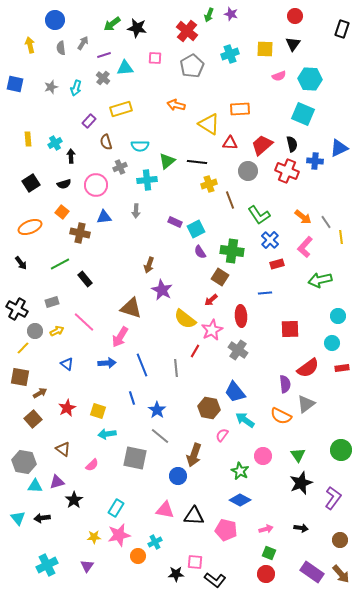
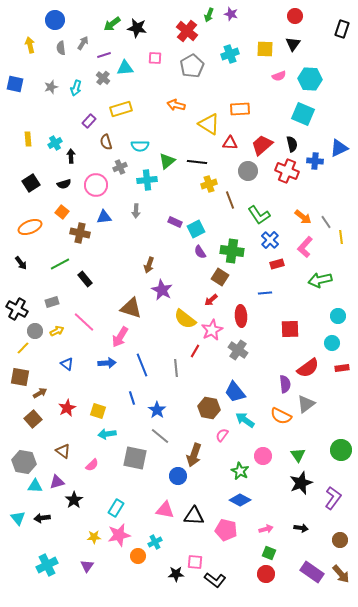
brown triangle at (63, 449): moved 2 px down
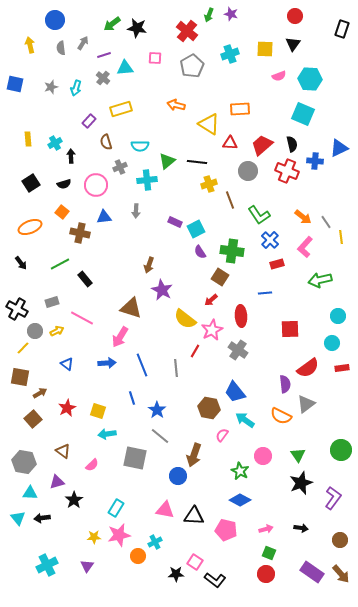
pink line at (84, 322): moved 2 px left, 4 px up; rotated 15 degrees counterclockwise
cyan triangle at (35, 486): moved 5 px left, 7 px down
pink square at (195, 562): rotated 28 degrees clockwise
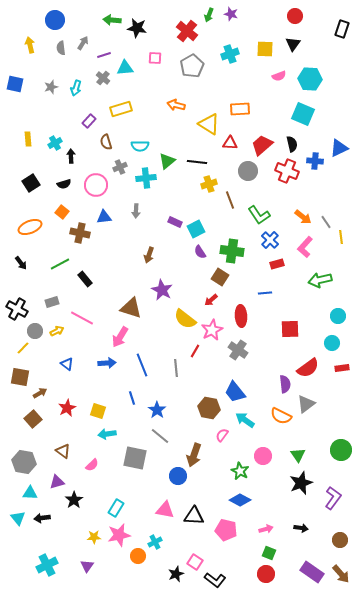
green arrow at (112, 24): moved 4 px up; rotated 42 degrees clockwise
cyan cross at (147, 180): moved 1 px left, 2 px up
brown arrow at (149, 265): moved 10 px up
black star at (176, 574): rotated 21 degrees counterclockwise
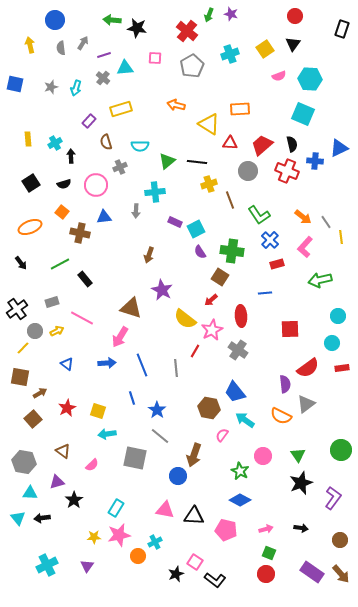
yellow square at (265, 49): rotated 36 degrees counterclockwise
cyan cross at (146, 178): moved 9 px right, 14 px down
black cross at (17, 309): rotated 25 degrees clockwise
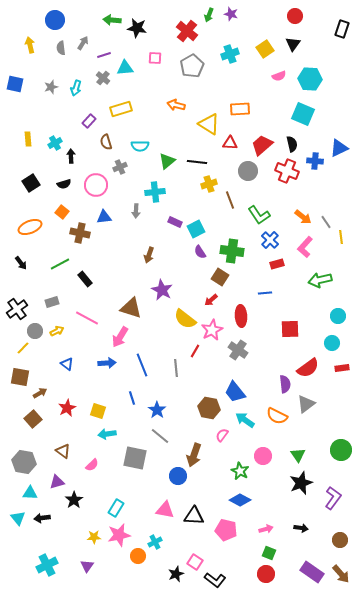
pink line at (82, 318): moved 5 px right
orange semicircle at (281, 416): moved 4 px left
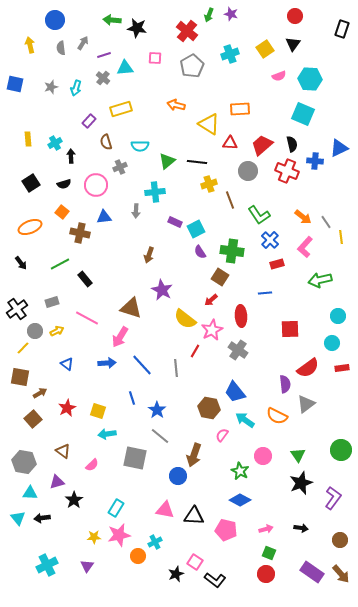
blue line at (142, 365): rotated 20 degrees counterclockwise
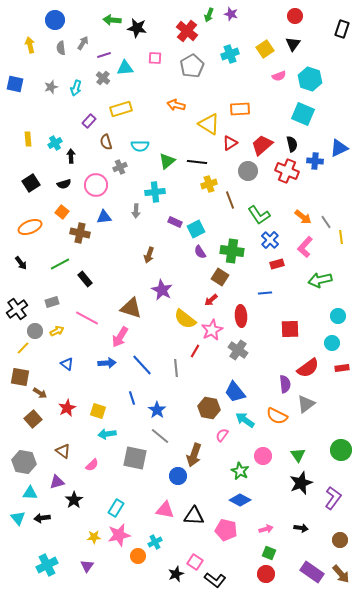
cyan hexagon at (310, 79): rotated 15 degrees clockwise
red triangle at (230, 143): rotated 35 degrees counterclockwise
brown arrow at (40, 393): rotated 64 degrees clockwise
